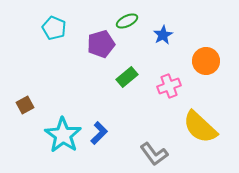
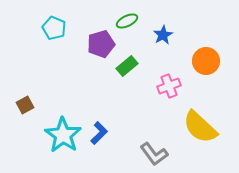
green rectangle: moved 11 px up
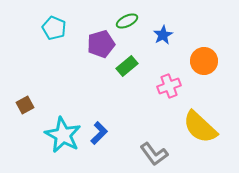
orange circle: moved 2 px left
cyan star: rotated 6 degrees counterclockwise
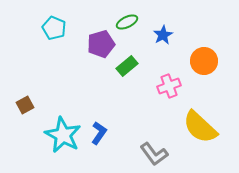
green ellipse: moved 1 px down
blue L-shape: rotated 10 degrees counterclockwise
